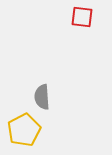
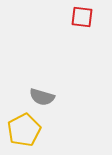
gray semicircle: rotated 70 degrees counterclockwise
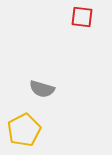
gray semicircle: moved 8 px up
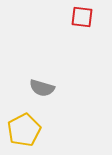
gray semicircle: moved 1 px up
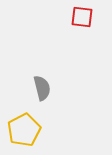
gray semicircle: rotated 120 degrees counterclockwise
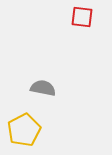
gray semicircle: moved 1 px right; rotated 65 degrees counterclockwise
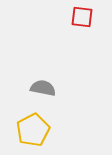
yellow pentagon: moved 9 px right
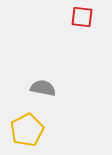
yellow pentagon: moved 6 px left
